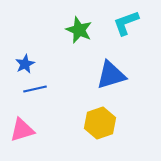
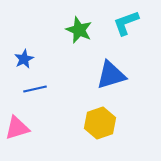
blue star: moved 1 px left, 5 px up
pink triangle: moved 5 px left, 2 px up
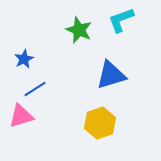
cyan L-shape: moved 5 px left, 3 px up
blue line: rotated 20 degrees counterclockwise
pink triangle: moved 4 px right, 12 px up
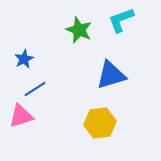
yellow hexagon: rotated 12 degrees clockwise
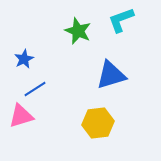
green star: moved 1 px left, 1 px down
yellow hexagon: moved 2 px left
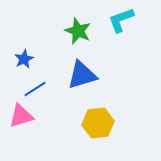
blue triangle: moved 29 px left
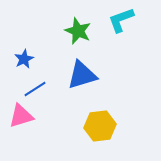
yellow hexagon: moved 2 px right, 3 px down
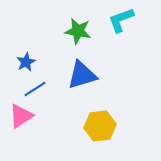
green star: rotated 12 degrees counterclockwise
blue star: moved 2 px right, 3 px down
pink triangle: rotated 16 degrees counterclockwise
